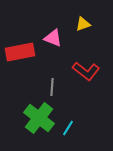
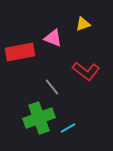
gray line: rotated 42 degrees counterclockwise
green cross: rotated 32 degrees clockwise
cyan line: rotated 28 degrees clockwise
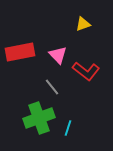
pink triangle: moved 5 px right, 17 px down; rotated 24 degrees clockwise
cyan line: rotated 42 degrees counterclockwise
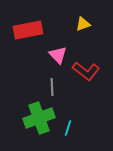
red rectangle: moved 8 px right, 22 px up
gray line: rotated 36 degrees clockwise
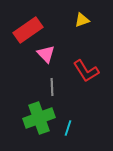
yellow triangle: moved 1 px left, 4 px up
red rectangle: rotated 24 degrees counterclockwise
pink triangle: moved 12 px left, 1 px up
red L-shape: rotated 20 degrees clockwise
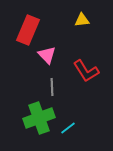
yellow triangle: rotated 14 degrees clockwise
red rectangle: rotated 32 degrees counterclockwise
pink triangle: moved 1 px right, 1 px down
cyan line: rotated 35 degrees clockwise
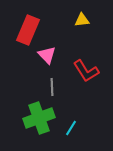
cyan line: moved 3 px right; rotated 21 degrees counterclockwise
